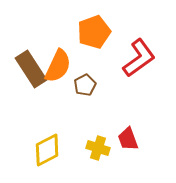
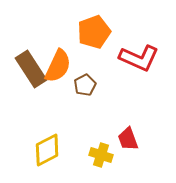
red L-shape: rotated 60 degrees clockwise
yellow cross: moved 3 px right, 7 px down
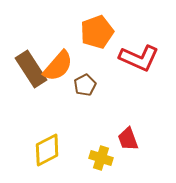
orange pentagon: moved 3 px right
orange semicircle: rotated 16 degrees clockwise
yellow cross: moved 3 px down
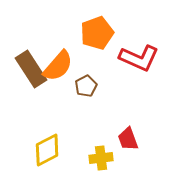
orange pentagon: moved 1 px down
brown pentagon: moved 1 px right, 1 px down
yellow cross: rotated 25 degrees counterclockwise
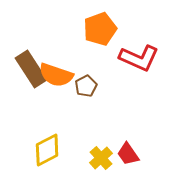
orange pentagon: moved 3 px right, 4 px up
orange semicircle: moved 2 px left, 9 px down; rotated 68 degrees clockwise
red trapezoid: moved 15 px down; rotated 15 degrees counterclockwise
yellow cross: rotated 35 degrees counterclockwise
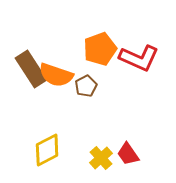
orange pentagon: moved 20 px down
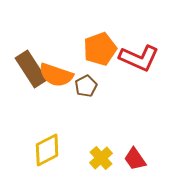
red trapezoid: moved 7 px right, 5 px down
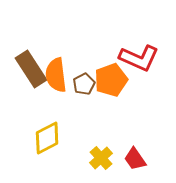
orange pentagon: moved 11 px right, 31 px down
orange semicircle: rotated 64 degrees clockwise
brown pentagon: moved 2 px left, 2 px up
yellow diamond: moved 12 px up
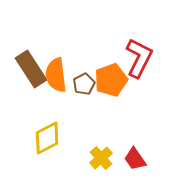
red L-shape: rotated 87 degrees counterclockwise
